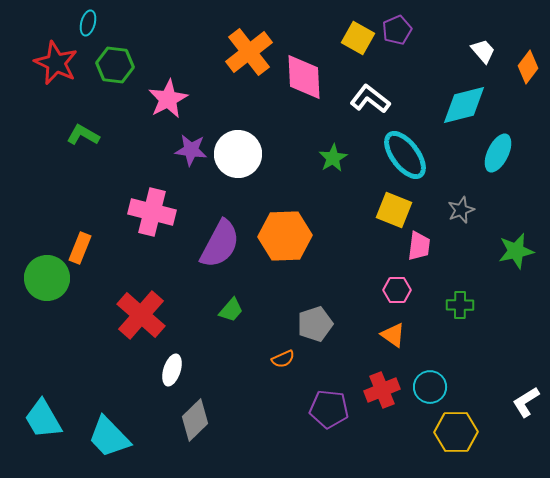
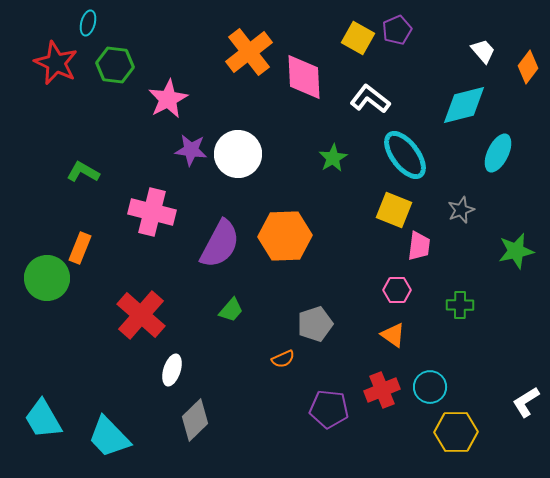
green L-shape at (83, 135): moved 37 px down
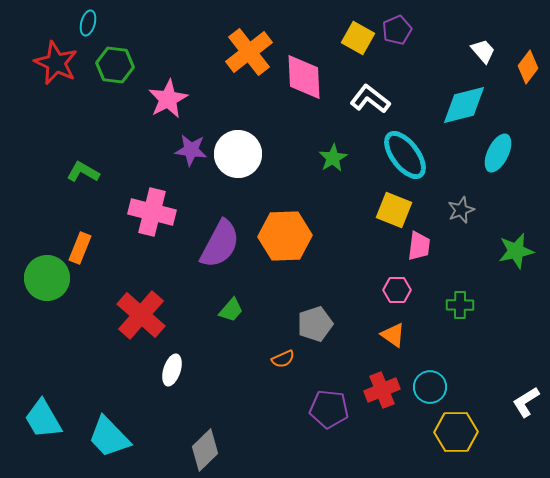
gray diamond at (195, 420): moved 10 px right, 30 px down
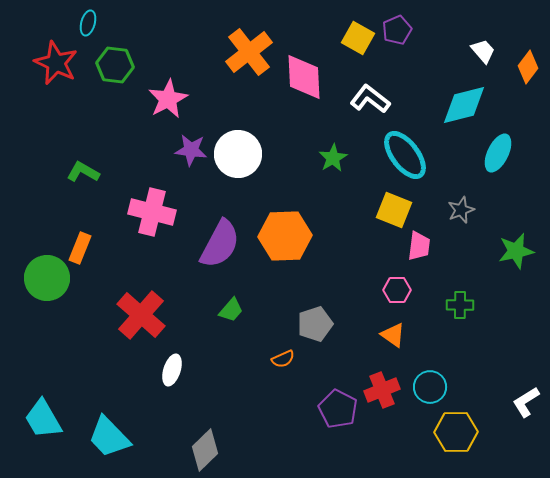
purple pentagon at (329, 409): moved 9 px right; rotated 21 degrees clockwise
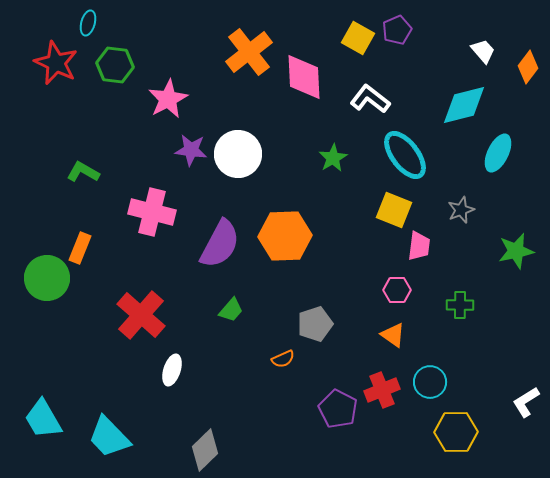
cyan circle at (430, 387): moved 5 px up
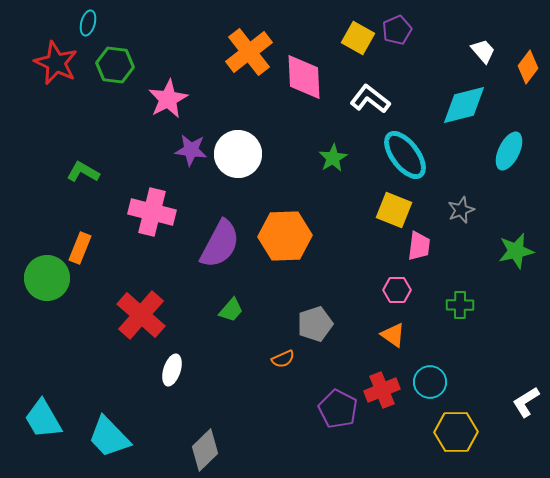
cyan ellipse at (498, 153): moved 11 px right, 2 px up
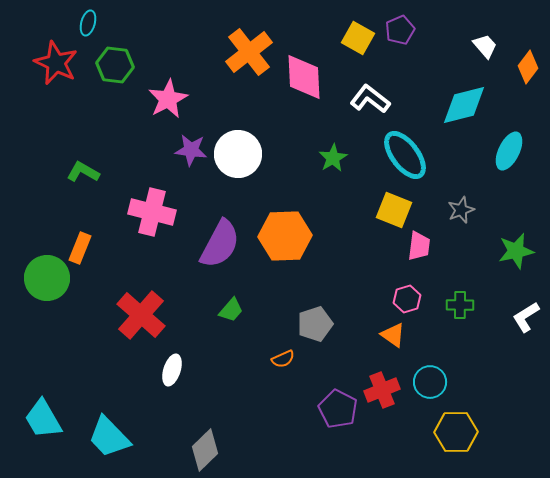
purple pentagon at (397, 30): moved 3 px right
white trapezoid at (483, 51): moved 2 px right, 5 px up
pink hexagon at (397, 290): moved 10 px right, 9 px down; rotated 16 degrees counterclockwise
white L-shape at (526, 402): moved 85 px up
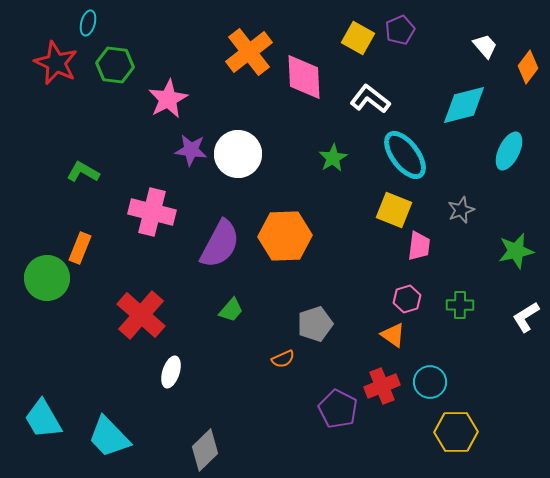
white ellipse at (172, 370): moved 1 px left, 2 px down
red cross at (382, 390): moved 4 px up
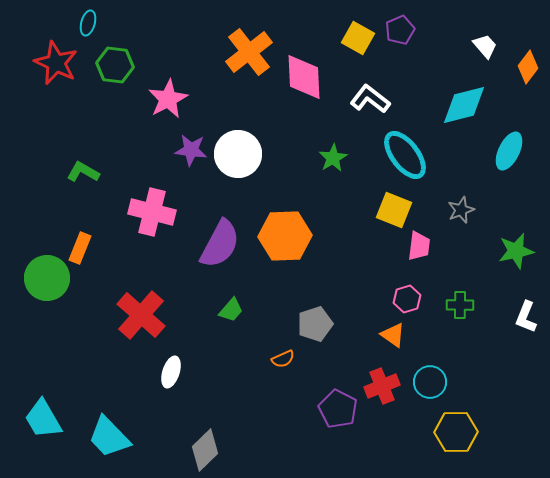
white L-shape at (526, 317): rotated 36 degrees counterclockwise
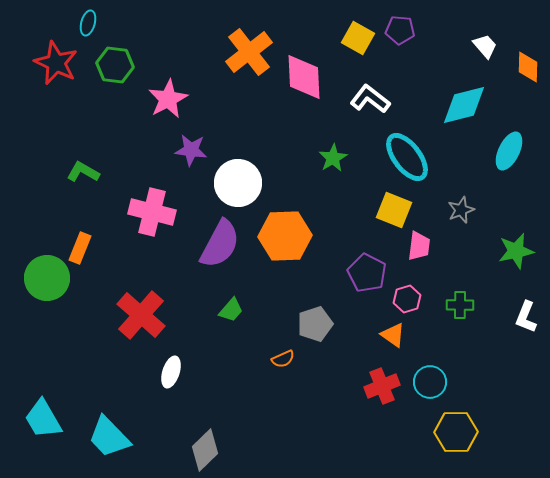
purple pentagon at (400, 30): rotated 28 degrees clockwise
orange diamond at (528, 67): rotated 36 degrees counterclockwise
white circle at (238, 154): moved 29 px down
cyan ellipse at (405, 155): moved 2 px right, 2 px down
purple pentagon at (338, 409): moved 29 px right, 136 px up
